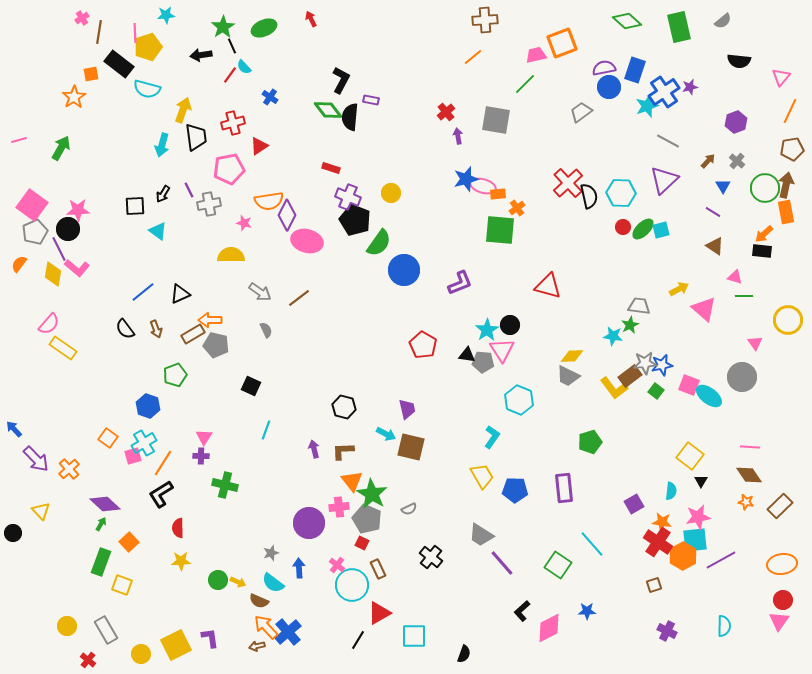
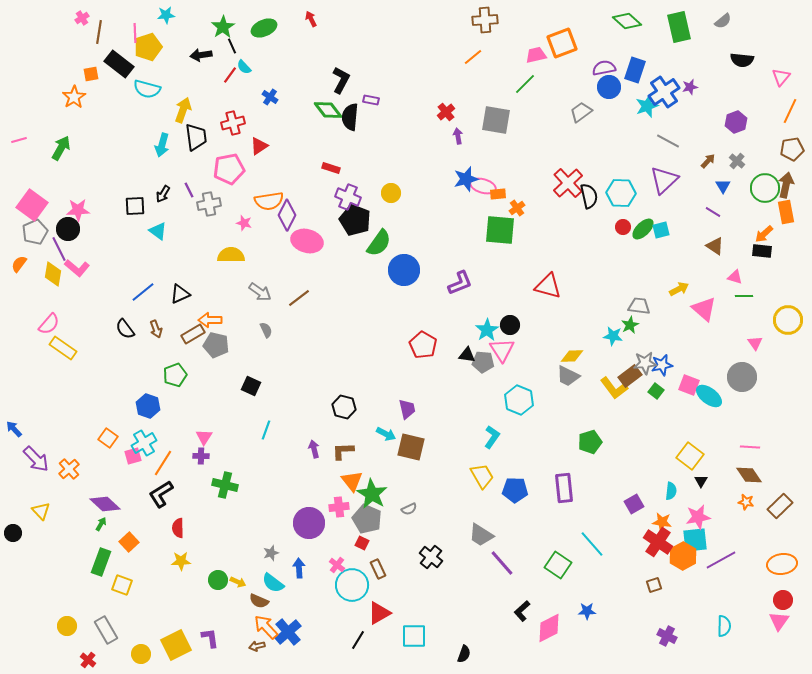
black semicircle at (739, 61): moved 3 px right, 1 px up
purple cross at (667, 631): moved 5 px down
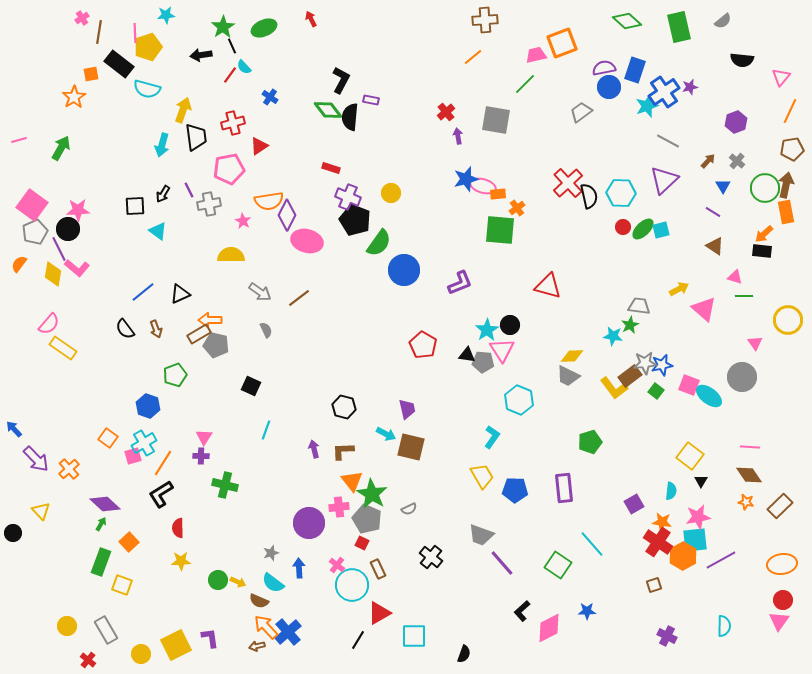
pink star at (244, 223): moved 1 px left, 2 px up; rotated 14 degrees clockwise
brown rectangle at (193, 334): moved 6 px right
gray trapezoid at (481, 535): rotated 12 degrees counterclockwise
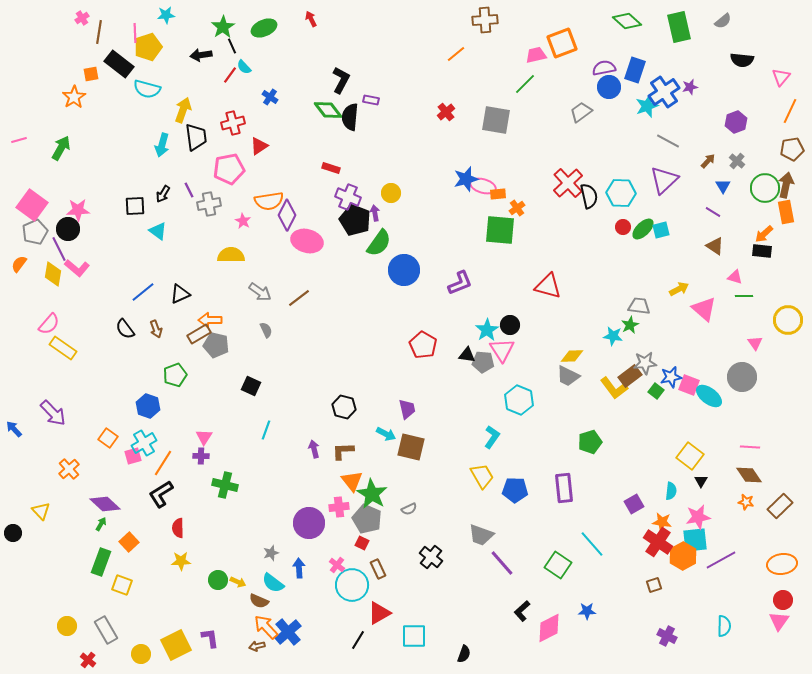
orange line at (473, 57): moved 17 px left, 3 px up
purple arrow at (458, 136): moved 83 px left, 77 px down
blue star at (662, 365): moved 9 px right, 12 px down
purple arrow at (36, 459): moved 17 px right, 46 px up
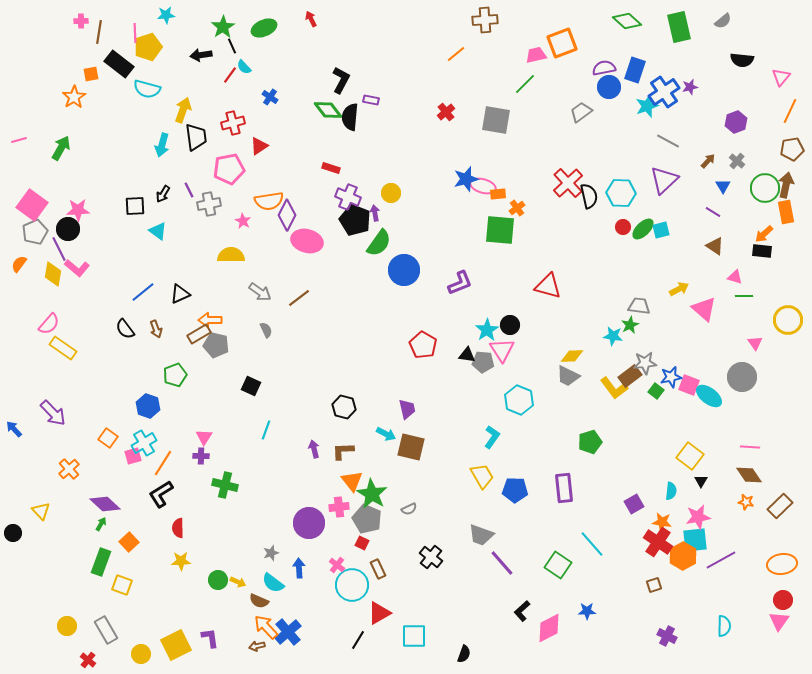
pink cross at (82, 18): moved 1 px left, 3 px down; rotated 32 degrees clockwise
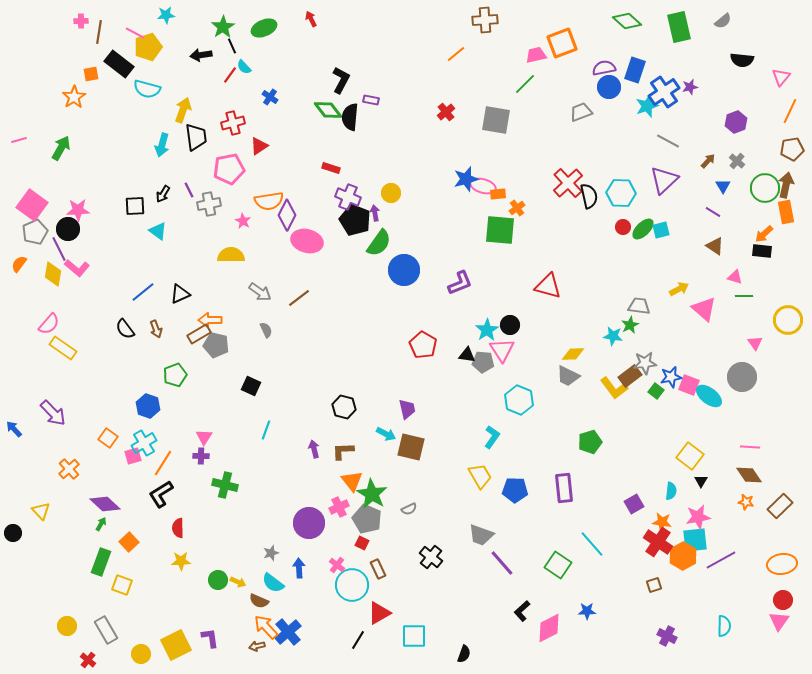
pink line at (135, 33): rotated 60 degrees counterclockwise
gray trapezoid at (581, 112): rotated 15 degrees clockwise
yellow diamond at (572, 356): moved 1 px right, 2 px up
yellow trapezoid at (482, 476): moved 2 px left
pink cross at (339, 507): rotated 18 degrees counterclockwise
